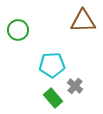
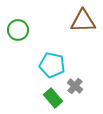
cyan pentagon: rotated 15 degrees clockwise
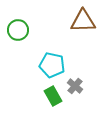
green rectangle: moved 2 px up; rotated 12 degrees clockwise
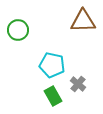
gray cross: moved 3 px right, 2 px up
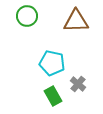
brown triangle: moved 7 px left
green circle: moved 9 px right, 14 px up
cyan pentagon: moved 2 px up
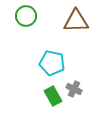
green circle: moved 1 px left
gray cross: moved 4 px left, 5 px down; rotated 14 degrees counterclockwise
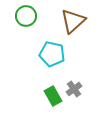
brown triangle: moved 3 px left; rotated 40 degrees counterclockwise
cyan pentagon: moved 9 px up
gray cross: rotated 28 degrees clockwise
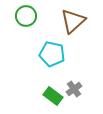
green rectangle: rotated 24 degrees counterclockwise
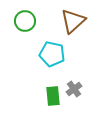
green circle: moved 1 px left, 5 px down
green rectangle: rotated 48 degrees clockwise
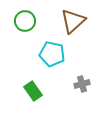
gray cross: moved 8 px right, 5 px up; rotated 21 degrees clockwise
green rectangle: moved 20 px left, 5 px up; rotated 30 degrees counterclockwise
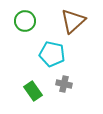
gray cross: moved 18 px left; rotated 28 degrees clockwise
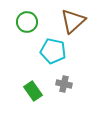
green circle: moved 2 px right, 1 px down
cyan pentagon: moved 1 px right, 3 px up
